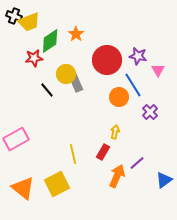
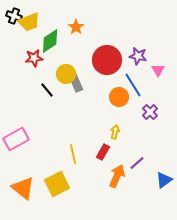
orange star: moved 7 px up
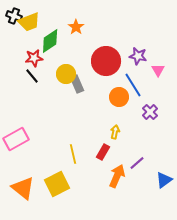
red circle: moved 1 px left, 1 px down
gray rectangle: moved 1 px right, 1 px down
black line: moved 15 px left, 14 px up
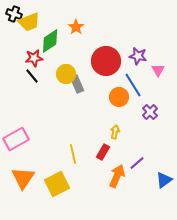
black cross: moved 2 px up
orange triangle: moved 10 px up; rotated 25 degrees clockwise
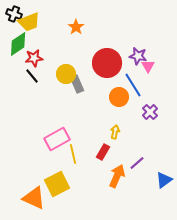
green diamond: moved 32 px left, 3 px down
red circle: moved 1 px right, 2 px down
pink triangle: moved 10 px left, 4 px up
pink rectangle: moved 41 px right
orange triangle: moved 11 px right, 20 px down; rotated 40 degrees counterclockwise
